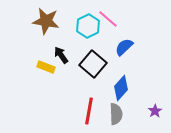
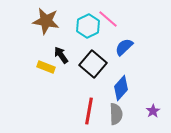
purple star: moved 2 px left
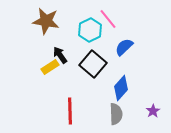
pink line: rotated 10 degrees clockwise
cyan hexagon: moved 2 px right, 4 px down
black arrow: moved 1 px left
yellow rectangle: moved 4 px right; rotated 54 degrees counterclockwise
red line: moved 19 px left; rotated 12 degrees counterclockwise
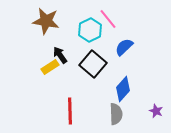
blue diamond: moved 2 px right, 1 px down
purple star: moved 3 px right; rotated 16 degrees counterclockwise
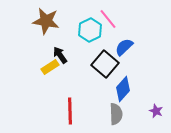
black square: moved 12 px right
